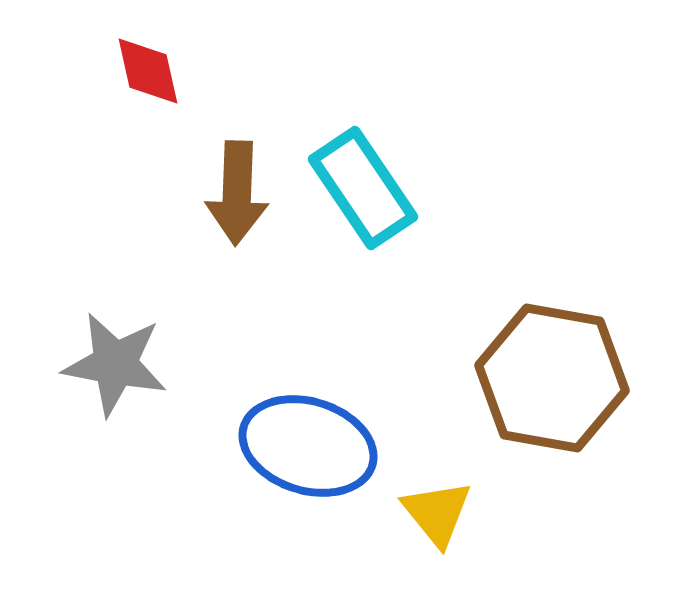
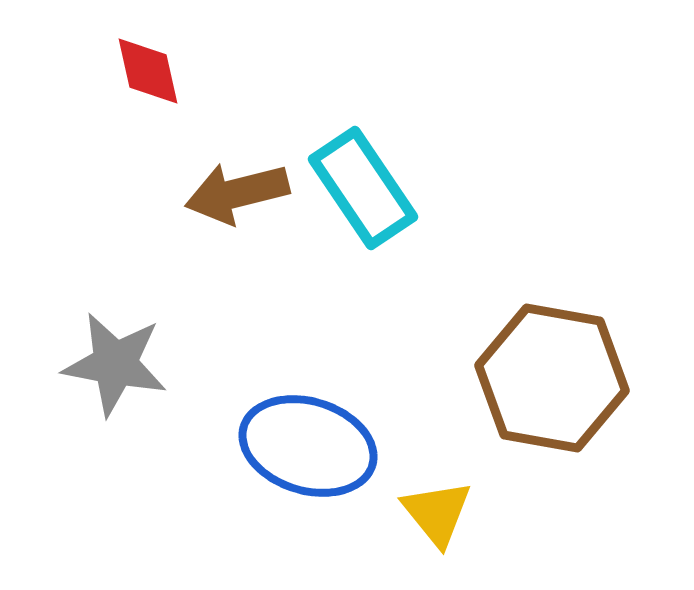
brown arrow: rotated 74 degrees clockwise
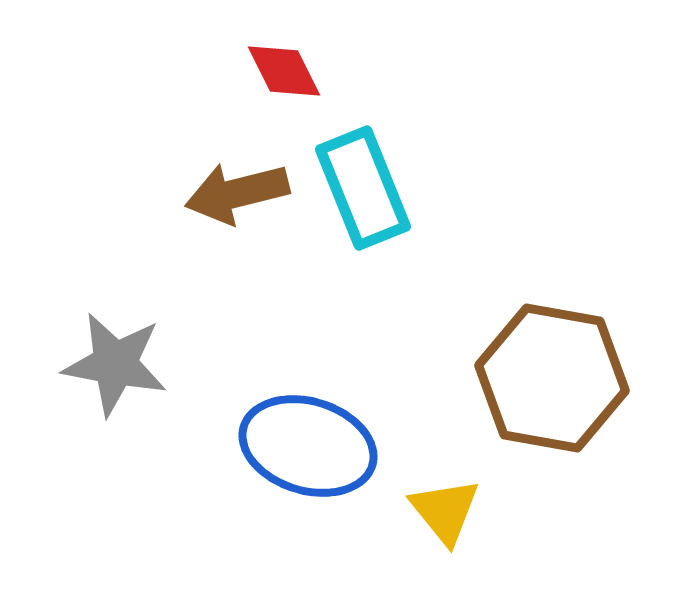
red diamond: moved 136 px right; rotated 14 degrees counterclockwise
cyan rectangle: rotated 12 degrees clockwise
yellow triangle: moved 8 px right, 2 px up
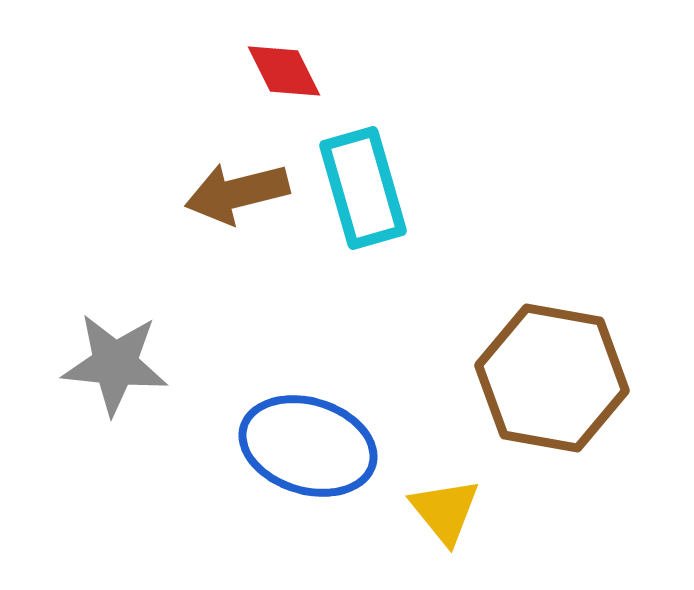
cyan rectangle: rotated 6 degrees clockwise
gray star: rotated 5 degrees counterclockwise
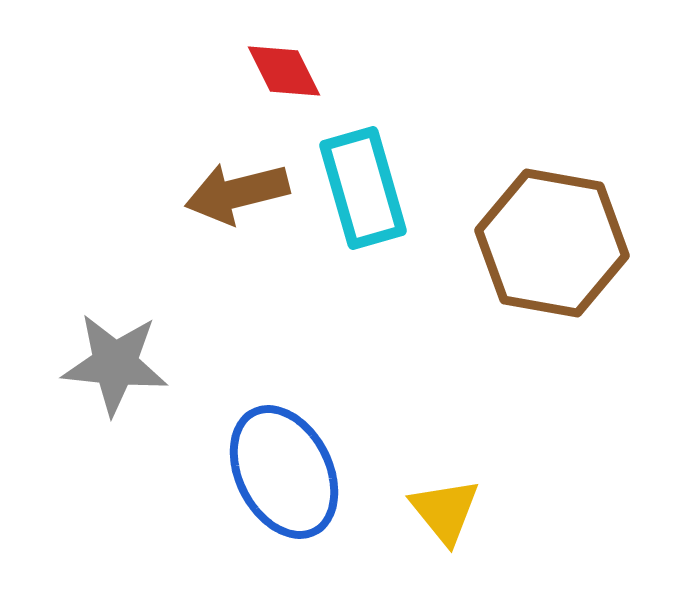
brown hexagon: moved 135 px up
blue ellipse: moved 24 px left, 26 px down; rotated 46 degrees clockwise
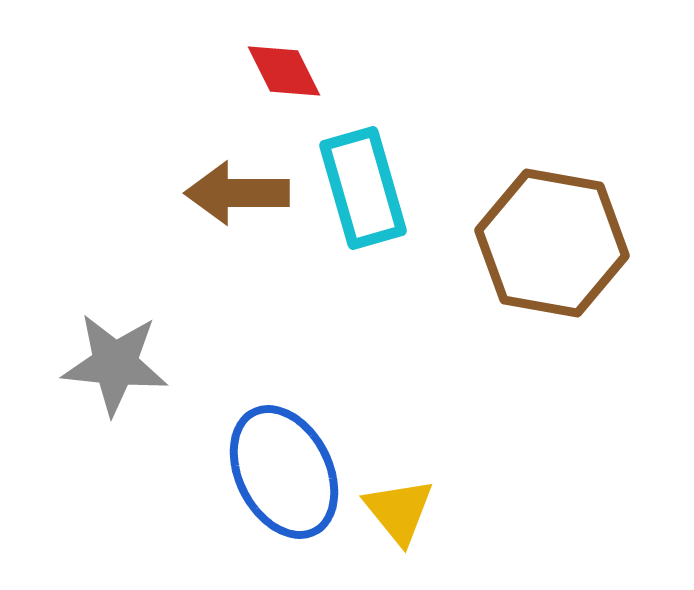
brown arrow: rotated 14 degrees clockwise
yellow triangle: moved 46 px left
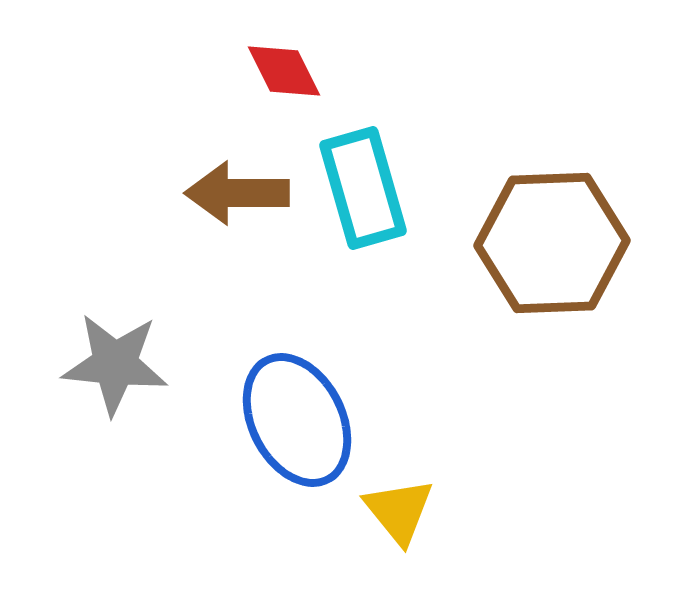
brown hexagon: rotated 12 degrees counterclockwise
blue ellipse: moved 13 px right, 52 px up
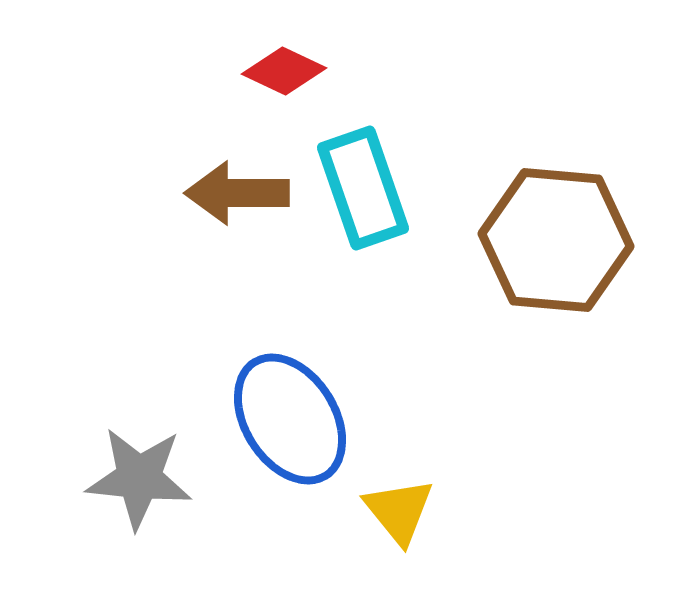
red diamond: rotated 38 degrees counterclockwise
cyan rectangle: rotated 3 degrees counterclockwise
brown hexagon: moved 4 px right, 3 px up; rotated 7 degrees clockwise
gray star: moved 24 px right, 114 px down
blue ellipse: moved 7 px left, 1 px up; rotated 5 degrees counterclockwise
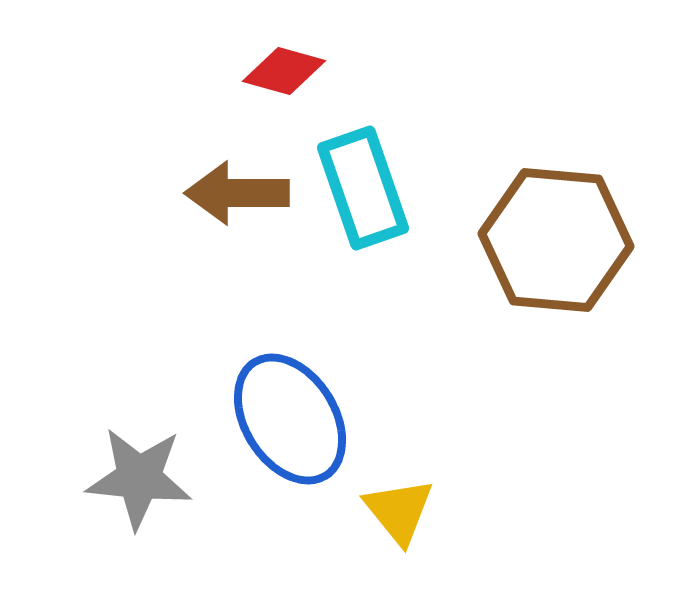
red diamond: rotated 10 degrees counterclockwise
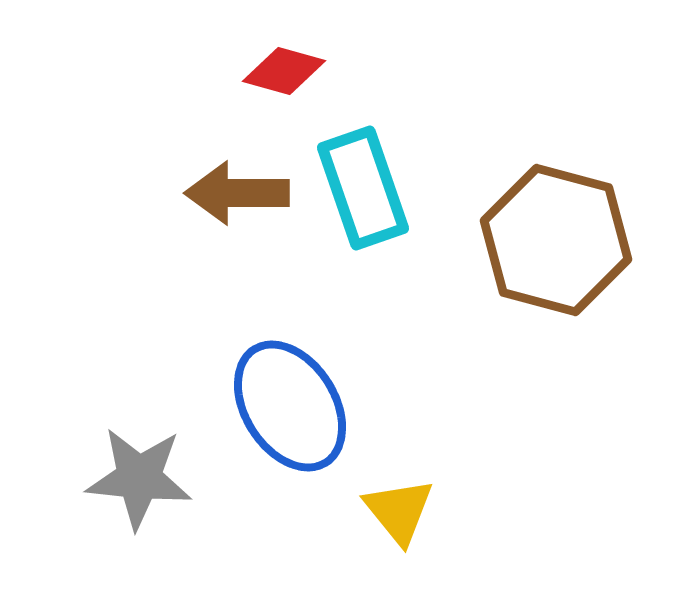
brown hexagon: rotated 10 degrees clockwise
blue ellipse: moved 13 px up
